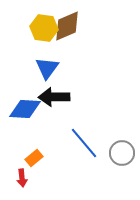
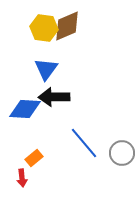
blue triangle: moved 1 px left, 1 px down
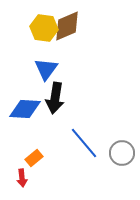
black arrow: moved 1 px right, 1 px down; rotated 80 degrees counterclockwise
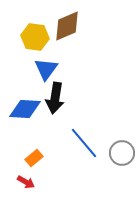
yellow hexagon: moved 9 px left, 9 px down
red arrow: moved 4 px right, 4 px down; rotated 54 degrees counterclockwise
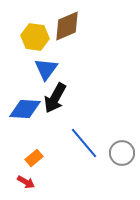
black arrow: rotated 20 degrees clockwise
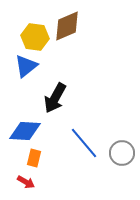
blue triangle: moved 20 px left, 3 px up; rotated 15 degrees clockwise
blue diamond: moved 22 px down
orange rectangle: rotated 36 degrees counterclockwise
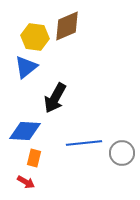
blue triangle: moved 1 px down
blue line: rotated 56 degrees counterclockwise
